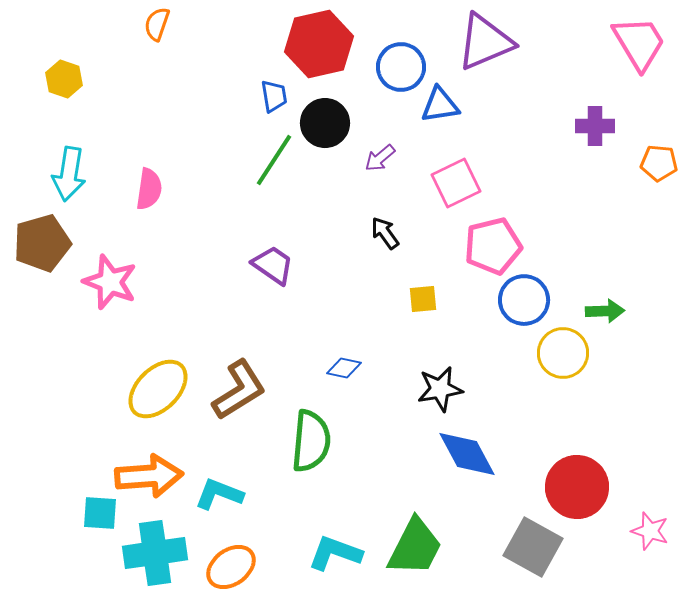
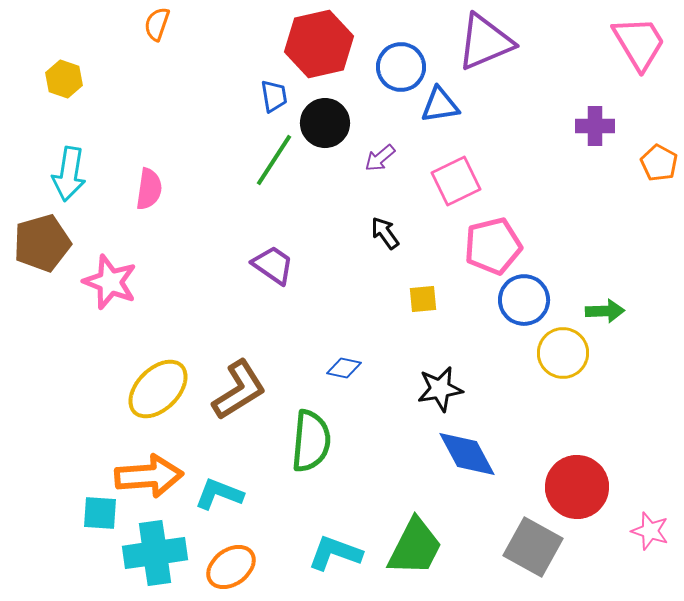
orange pentagon at (659, 163): rotated 24 degrees clockwise
pink square at (456, 183): moved 2 px up
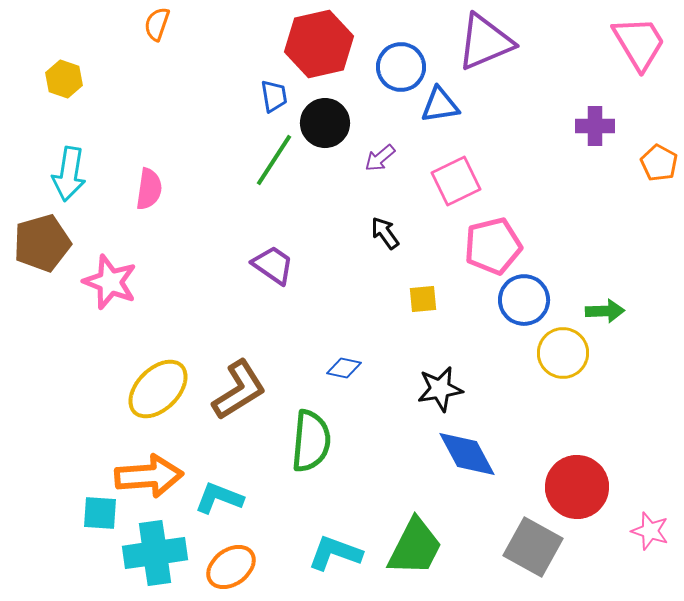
cyan L-shape at (219, 494): moved 4 px down
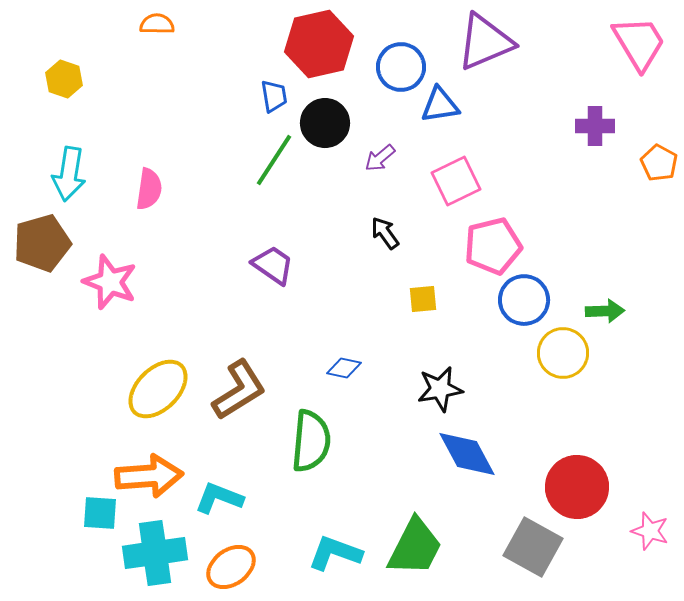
orange semicircle at (157, 24): rotated 72 degrees clockwise
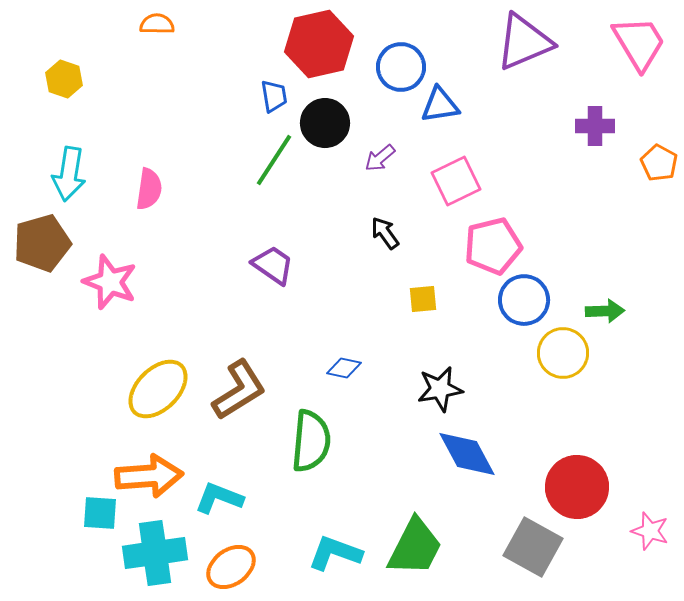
purple triangle at (485, 42): moved 39 px right
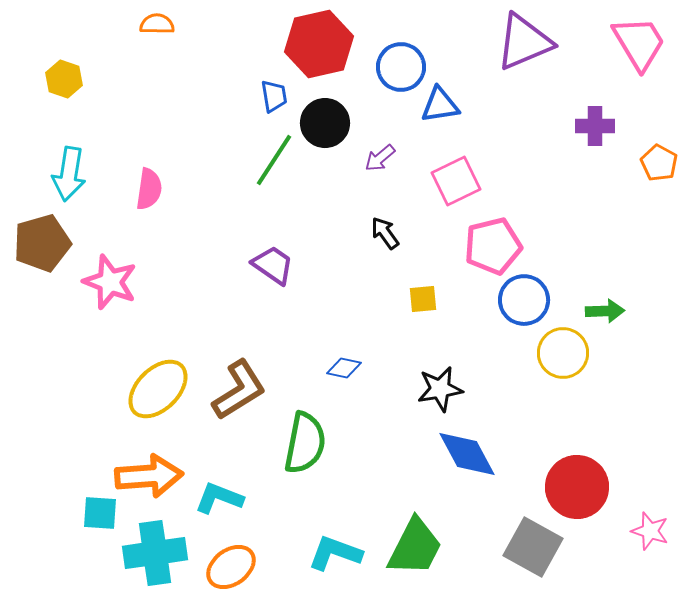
green semicircle at (311, 441): moved 6 px left, 2 px down; rotated 6 degrees clockwise
